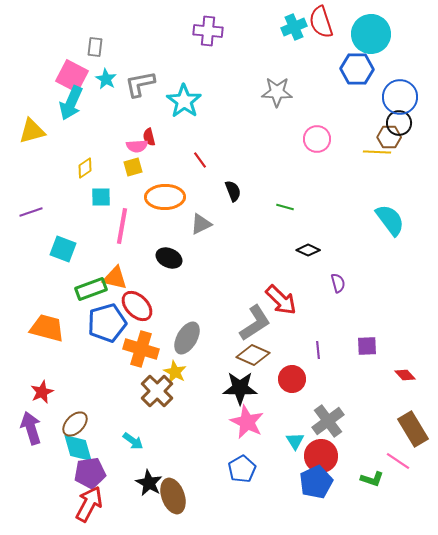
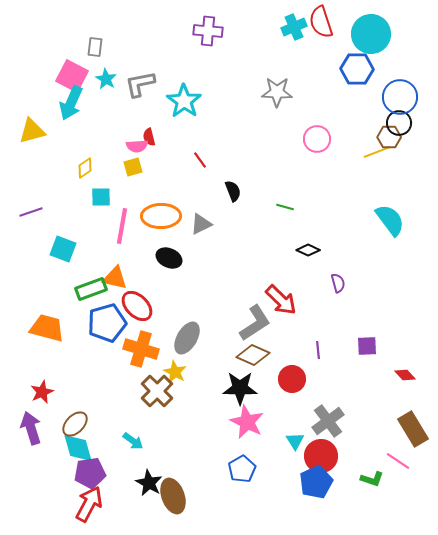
yellow line at (377, 152): rotated 24 degrees counterclockwise
orange ellipse at (165, 197): moved 4 px left, 19 px down
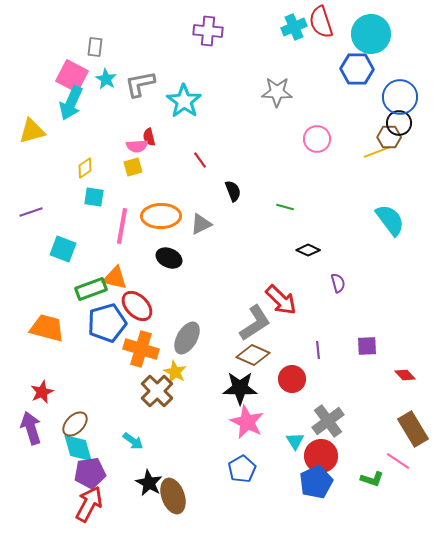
cyan square at (101, 197): moved 7 px left; rotated 10 degrees clockwise
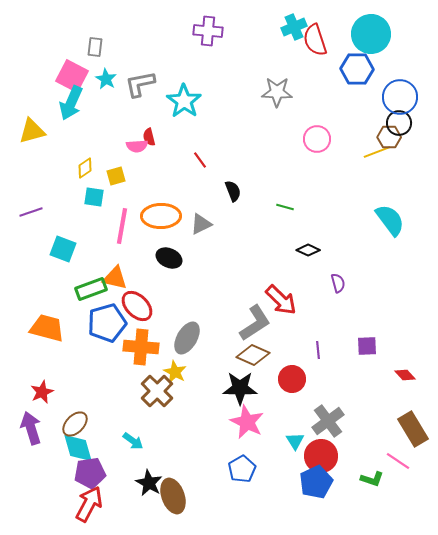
red semicircle at (321, 22): moved 6 px left, 18 px down
yellow square at (133, 167): moved 17 px left, 9 px down
orange cross at (141, 349): moved 2 px up; rotated 12 degrees counterclockwise
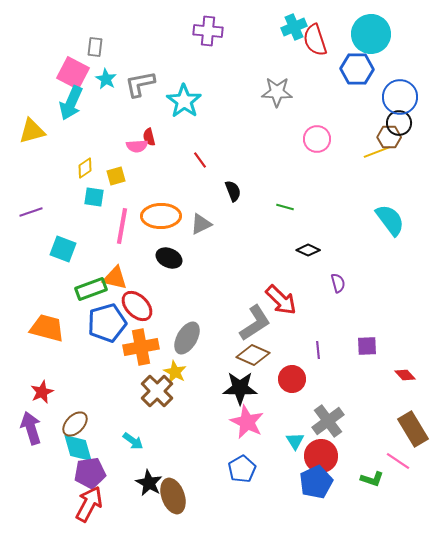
pink square at (72, 76): moved 1 px right, 3 px up
orange cross at (141, 347): rotated 16 degrees counterclockwise
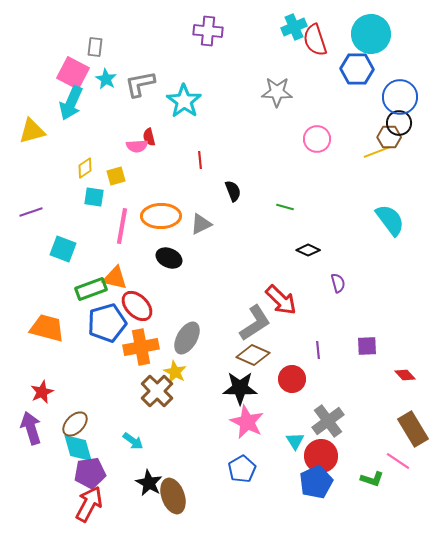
red line at (200, 160): rotated 30 degrees clockwise
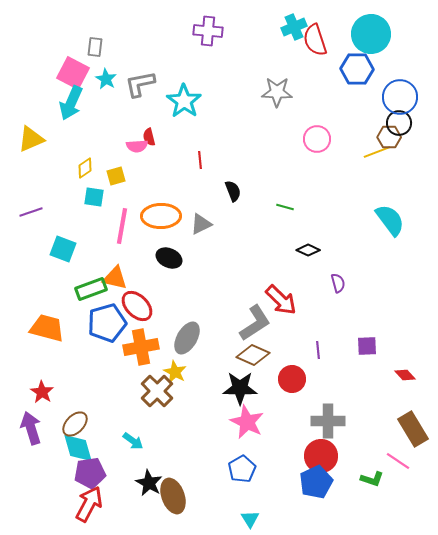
yellow triangle at (32, 131): moved 1 px left, 8 px down; rotated 8 degrees counterclockwise
red star at (42, 392): rotated 15 degrees counterclockwise
gray cross at (328, 421): rotated 36 degrees clockwise
cyan triangle at (295, 441): moved 45 px left, 78 px down
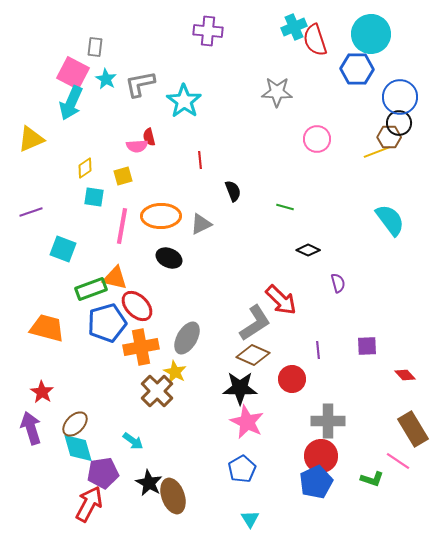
yellow square at (116, 176): moved 7 px right
purple pentagon at (90, 473): moved 13 px right
